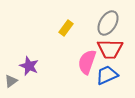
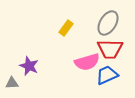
pink semicircle: rotated 125 degrees counterclockwise
gray triangle: moved 1 px right, 2 px down; rotated 32 degrees clockwise
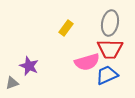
gray ellipse: moved 2 px right; rotated 20 degrees counterclockwise
gray triangle: rotated 16 degrees counterclockwise
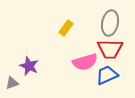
pink semicircle: moved 2 px left
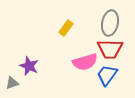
blue trapezoid: rotated 30 degrees counterclockwise
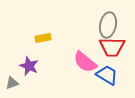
gray ellipse: moved 2 px left, 2 px down
yellow rectangle: moved 23 px left, 10 px down; rotated 42 degrees clockwise
red trapezoid: moved 2 px right, 2 px up
pink semicircle: rotated 55 degrees clockwise
blue trapezoid: rotated 85 degrees clockwise
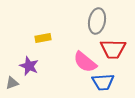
gray ellipse: moved 11 px left, 4 px up
red trapezoid: moved 1 px right, 2 px down
blue trapezoid: moved 4 px left, 7 px down; rotated 145 degrees clockwise
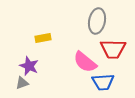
gray triangle: moved 10 px right
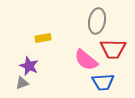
pink semicircle: moved 1 px right, 2 px up
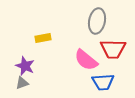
purple star: moved 4 px left
